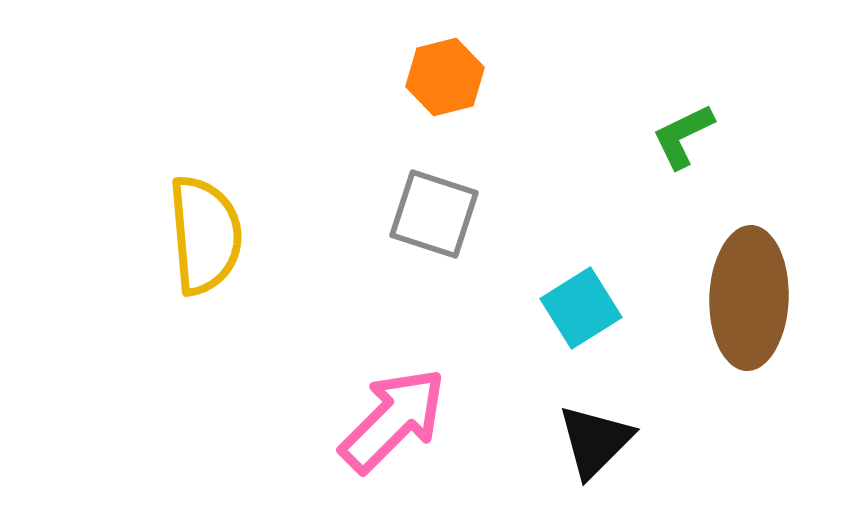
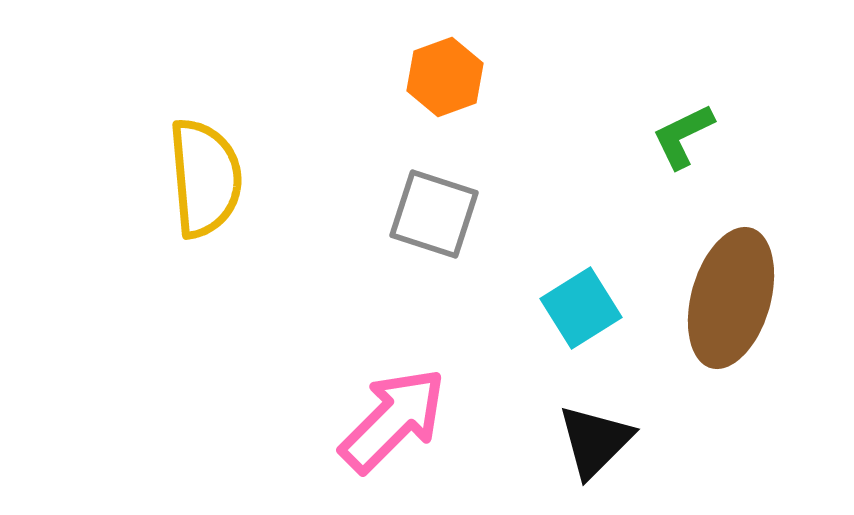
orange hexagon: rotated 6 degrees counterclockwise
yellow semicircle: moved 57 px up
brown ellipse: moved 18 px left; rotated 14 degrees clockwise
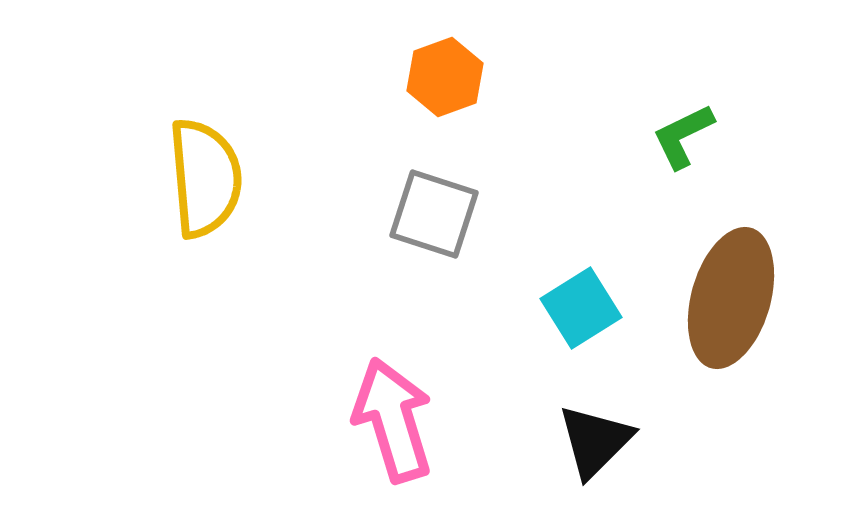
pink arrow: rotated 62 degrees counterclockwise
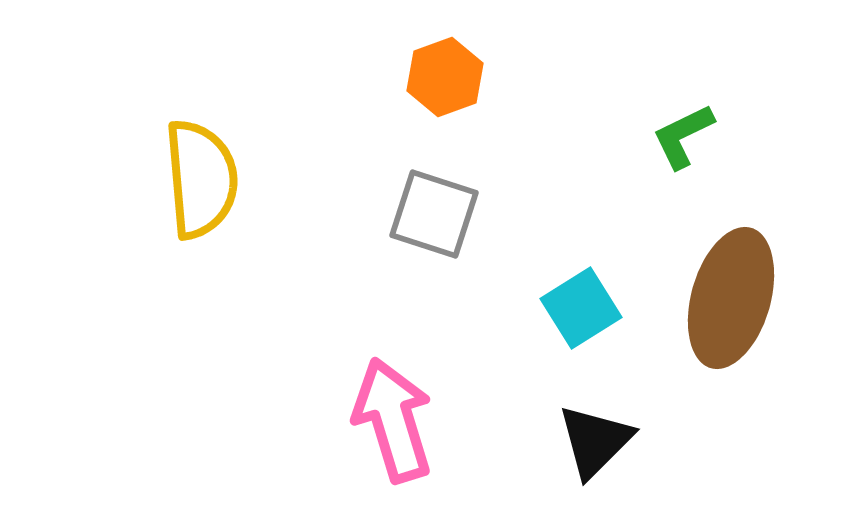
yellow semicircle: moved 4 px left, 1 px down
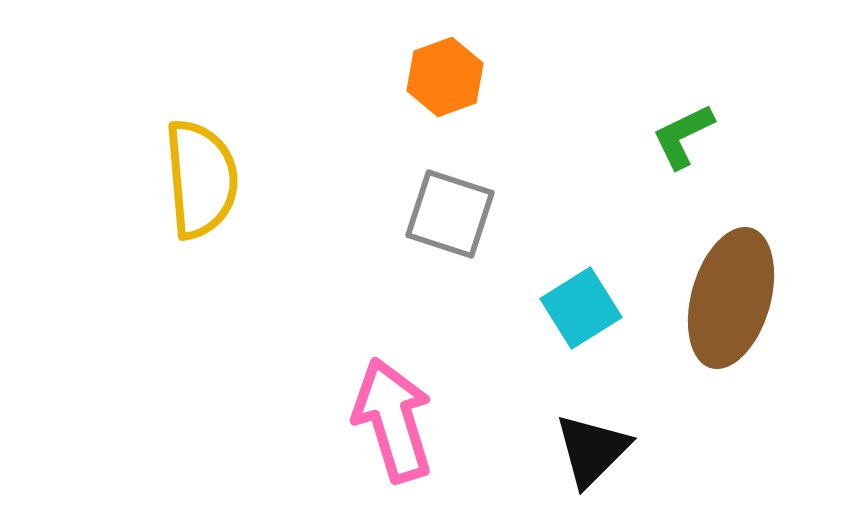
gray square: moved 16 px right
black triangle: moved 3 px left, 9 px down
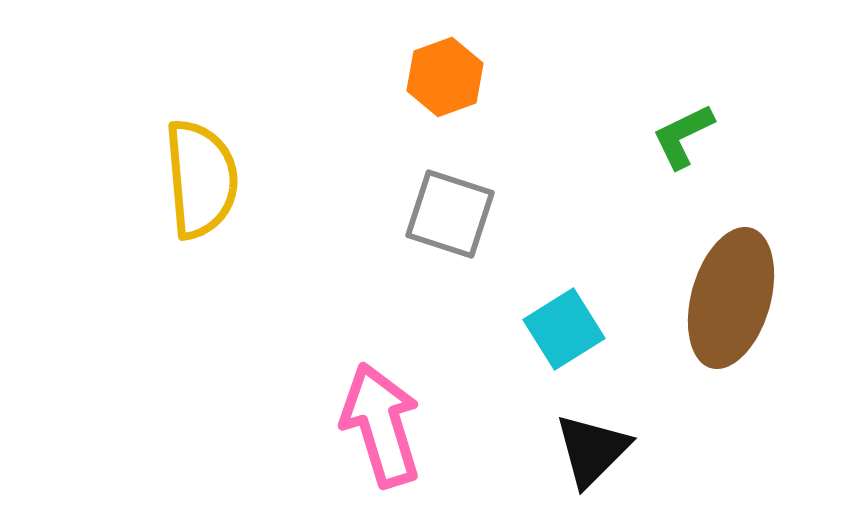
cyan square: moved 17 px left, 21 px down
pink arrow: moved 12 px left, 5 px down
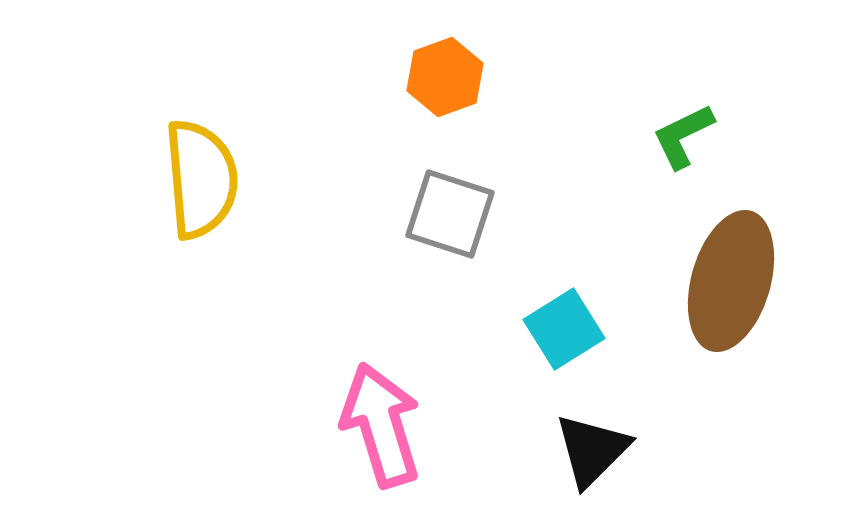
brown ellipse: moved 17 px up
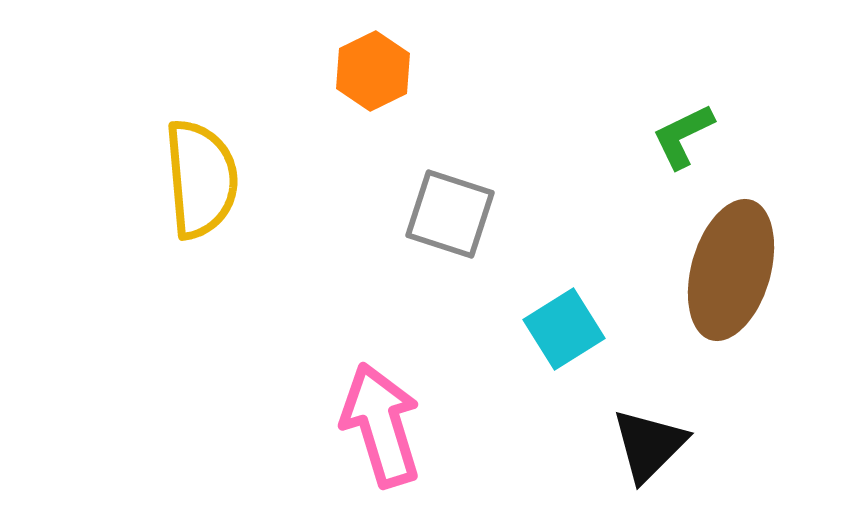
orange hexagon: moved 72 px left, 6 px up; rotated 6 degrees counterclockwise
brown ellipse: moved 11 px up
black triangle: moved 57 px right, 5 px up
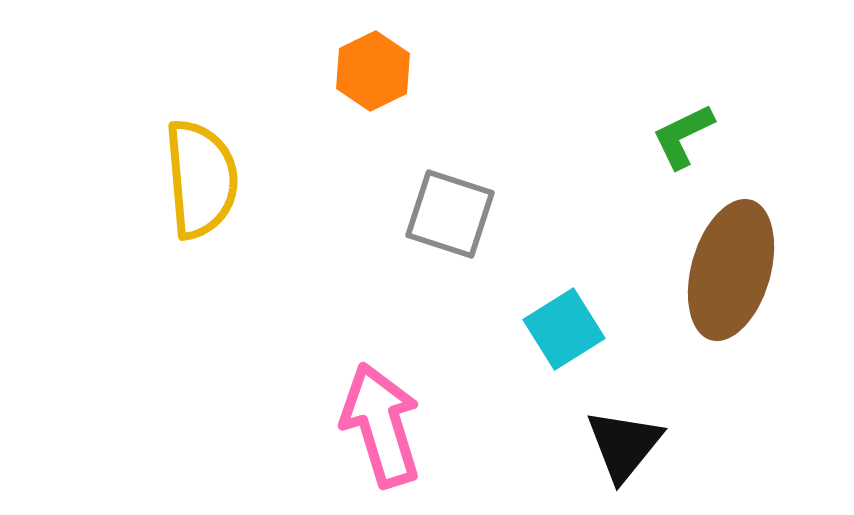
black triangle: moved 25 px left; rotated 6 degrees counterclockwise
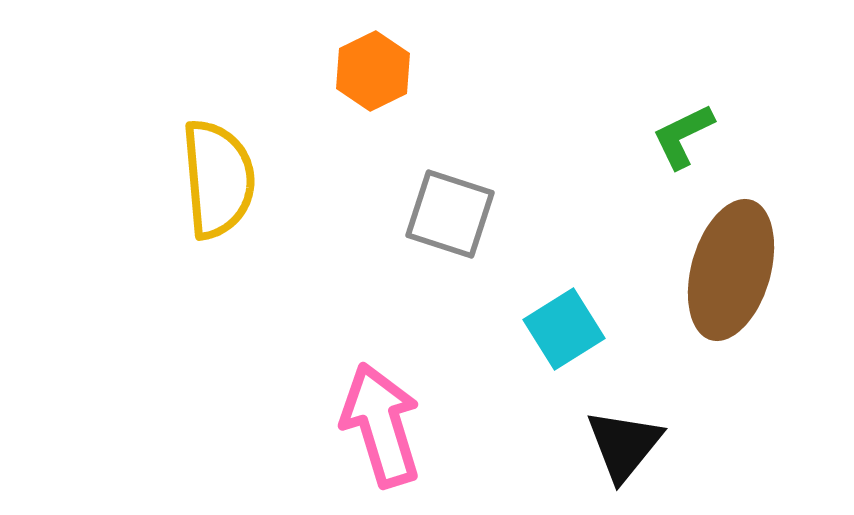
yellow semicircle: moved 17 px right
